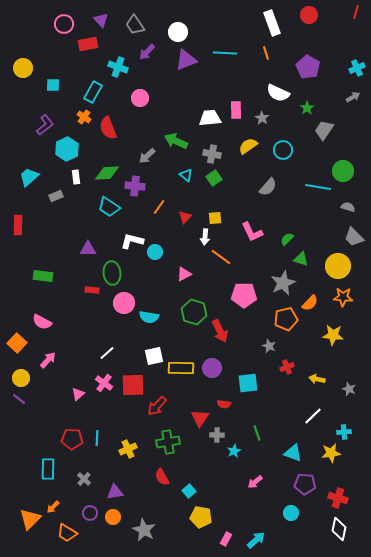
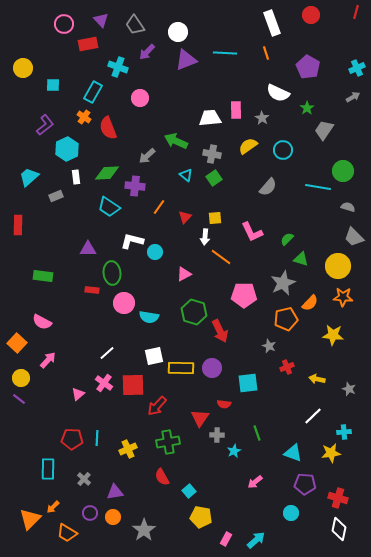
red circle at (309, 15): moved 2 px right
gray star at (144, 530): rotated 10 degrees clockwise
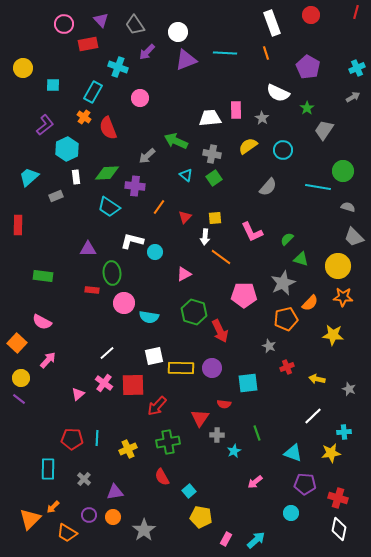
purple circle at (90, 513): moved 1 px left, 2 px down
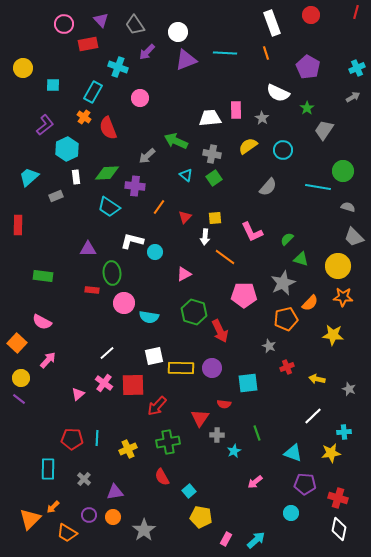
orange line at (221, 257): moved 4 px right
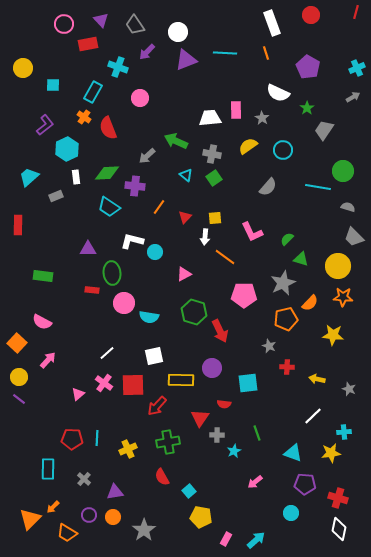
red cross at (287, 367): rotated 24 degrees clockwise
yellow rectangle at (181, 368): moved 12 px down
yellow circle at (21, 378): moved 2 px left, 1 px up
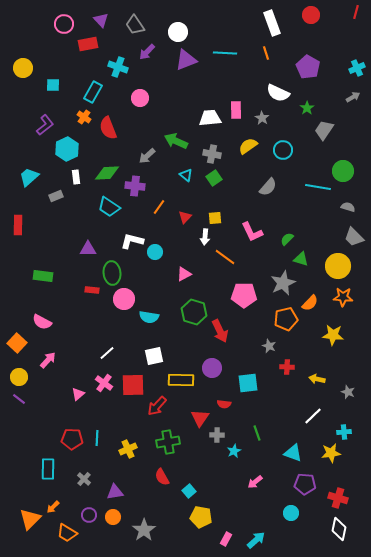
pink circle at (124, 303): moved 4 px up
gray star at (349, 389): moved 1 px left, 3 px down
